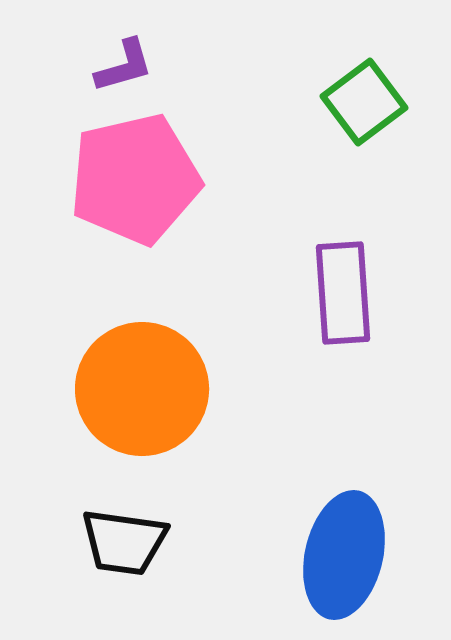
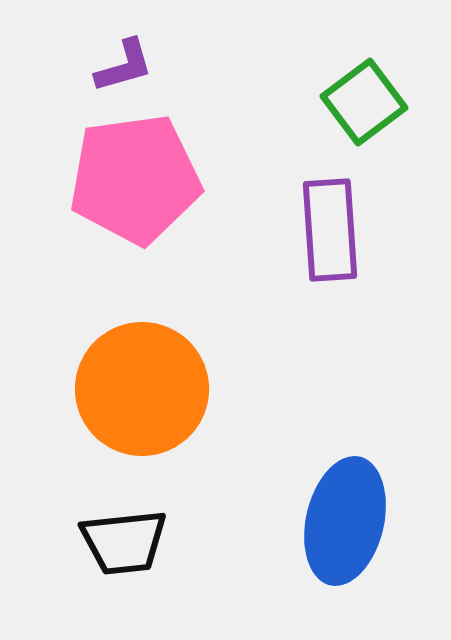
pink pentagon: rotated 5 degrees clockwise
purple rectangle: moved 13 px left, 63 px up
black trapezoid: rotated 14 degrees counterclockwise
blue ellipse: moved 1 px right, 34 px up
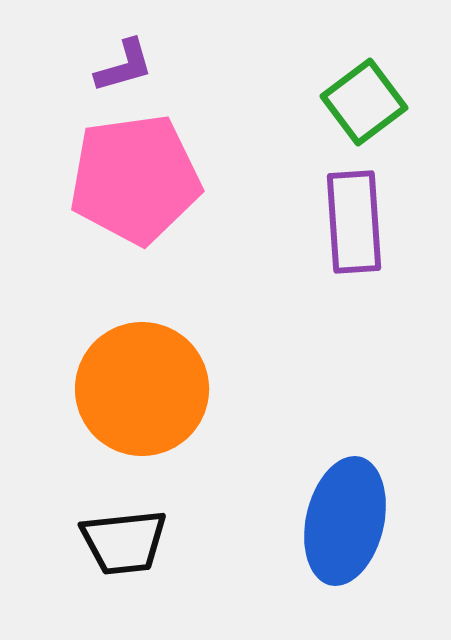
purple rectangle: moved 24 px right, 8 px up
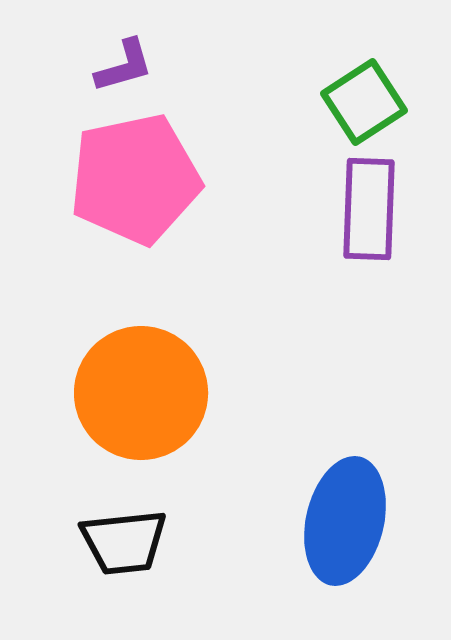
green square: rotated 4 degrees clockwise
pink pentagon: rotated 4 degrees counterclockwise
purple rectangle: moved 15 px right, 13 px up; rotated 6 degrees clockwise
orange circle: moved 1 px left, 4 px down
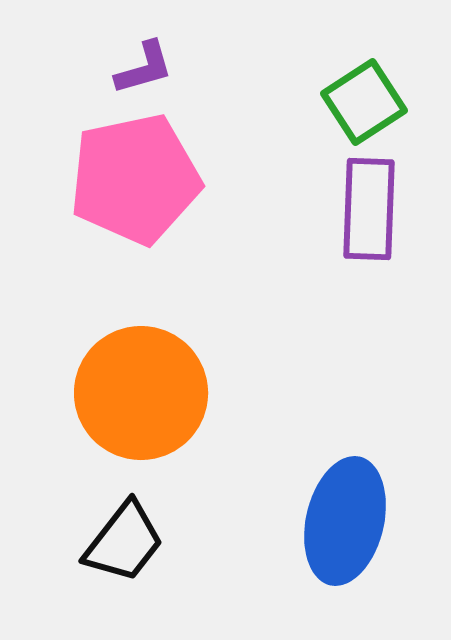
purple L-shape: moved 20 px right, 2 px down
black trapezoid: rotated 46 degrees counterclockwise
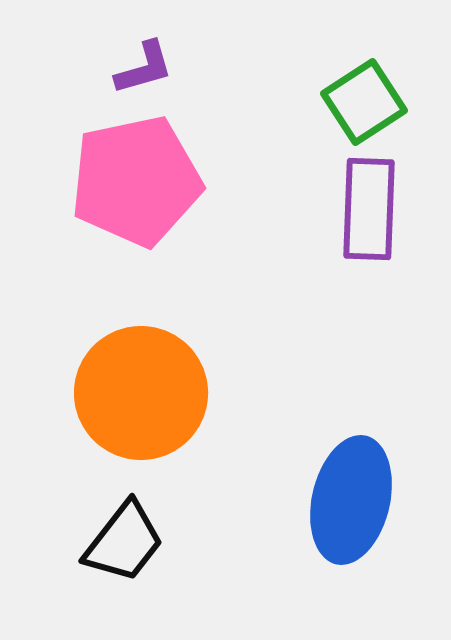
pink pentagon: moved 1 px right, 2 px down
blue ellipse: moved 6 px right, 21 px up
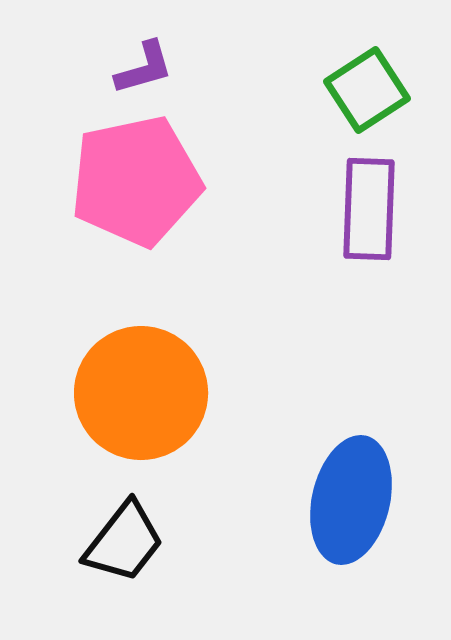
green square: moved 3 px right, 12 px up
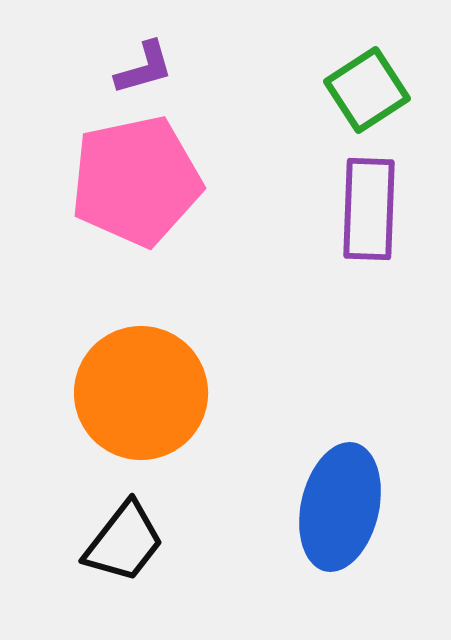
blue ellipse: moved 11 px left, 7 px down
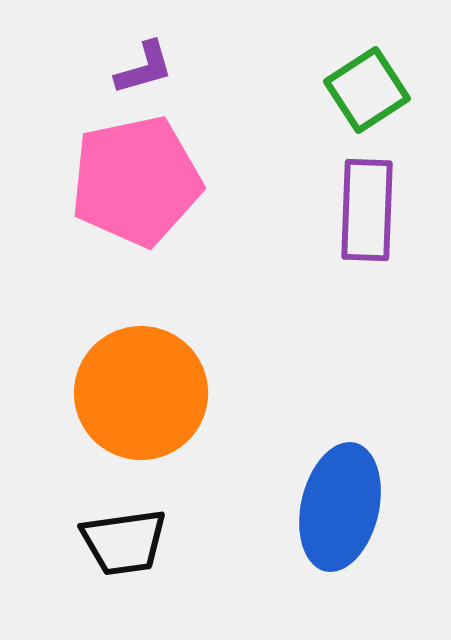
purple rectangle: moved 2 px left, 1 px down
black trapezoid: rotated 44 degrees clockwise
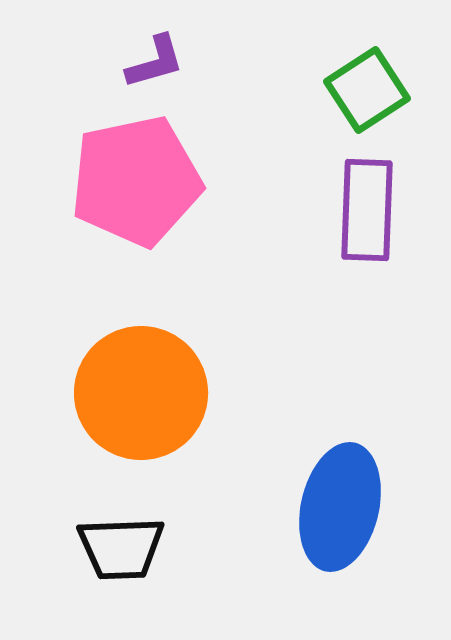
purple L-shape: moved 11 px right, 6 px up
black trapezoid: moved 3 px left, 6 px down; rotated 6 degrees clockwise
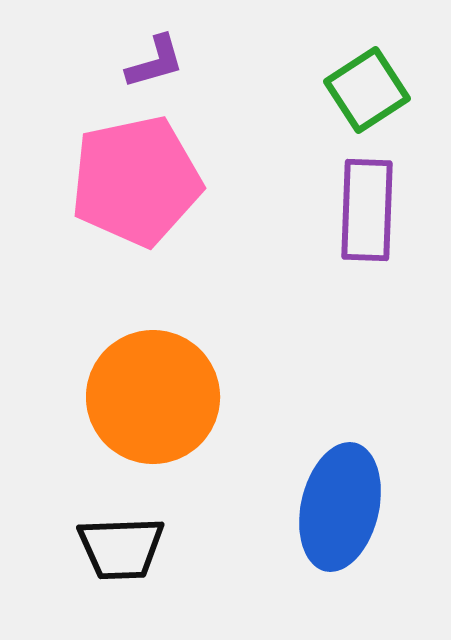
orange circle: moved 12 px right, 4 px down
